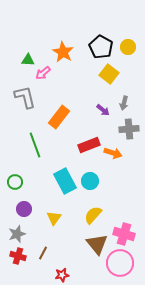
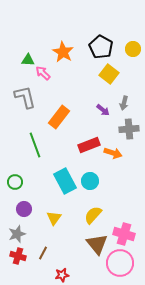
yellow circle: moved 5 px right, 2 px down
pink arrow: rotated 84 degrees clockwise
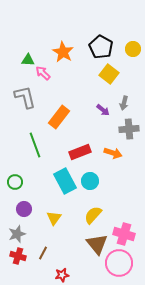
red rectangle: moved 9 px left, 7 px down
pink circle: moved 1 px left
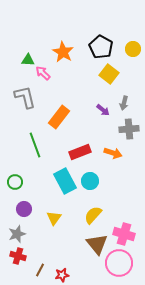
brown line: moved 3 px left, 17 px down
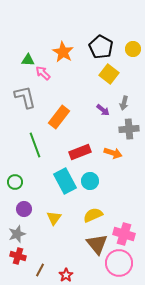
yellow semicircle: rotated 24 degrees clockwise
red star: moved 4 px right; rotated 24 degrees counterclockwise
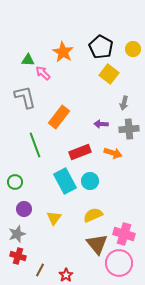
purple arrow: moved 2 px left, 14 px down; rotated 144 degrees clockwise
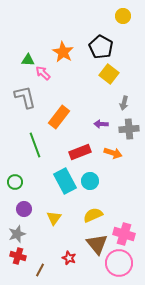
yellow circle: moved 10 px left, 33 px up
red star: moved 3 px right, 17 px up; rotated 16 degrees counterclockwise
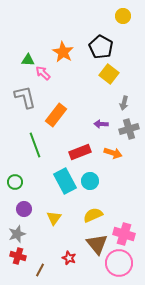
orange rectangle: moved 3 px left, 2 px up
gray cross: rotated 12 degrees counterclockwise
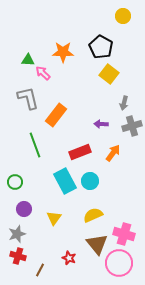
orange star: rotated 30 degrees counterclockwise
gray L-shape: moved 3 px right, 1 px down
gray cross: moved 3 px right, 3 px up
orange arrow: rotated 72 degrees counterclockwise
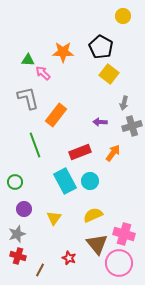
purple arrow: moved 1 px left, 2 px up
